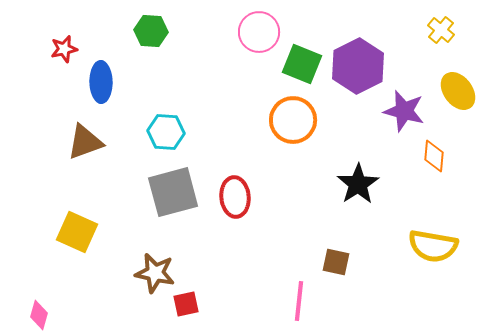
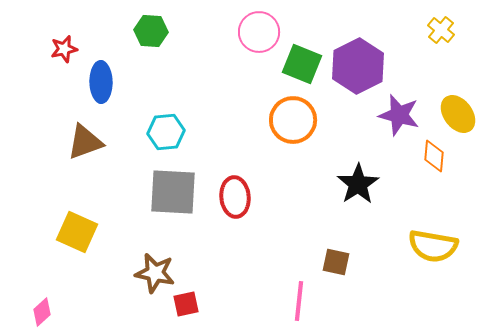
yellow ellipse: moved 23 px down
purple star: moved 5 px left, 4 px down
cyan hexagon: rotated 9 degrees counterclockwise
gray square: rotated 18 degrees clockwise
pink diamond: moved 3 px right, 3 px up; rotated 32 degrees clockwise
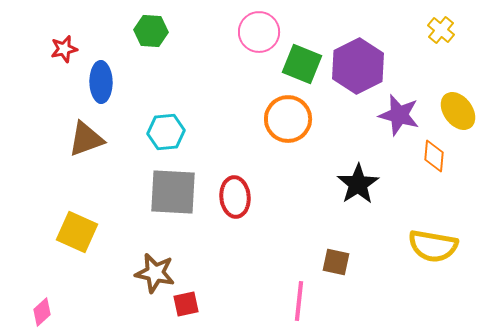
yellow ellipse: moved 3 px up
orange circle: moved 5 px left, 1 px up
brown triangle: moved 1 px right, 3 px up
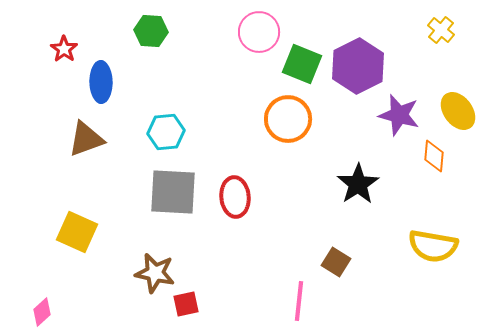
red star: rotated 24 degrees counterclockwise
brown square: rotated 20 degrees clockwise
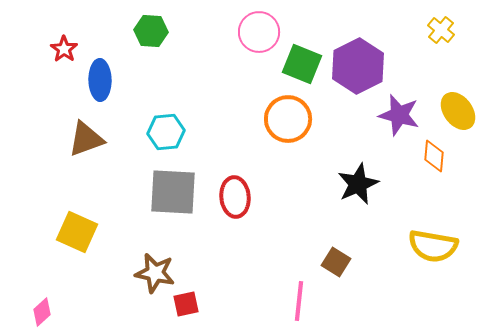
blue ellipse: moved 1 px left, 2 px up
black star: rotated 9 degrees clockwise
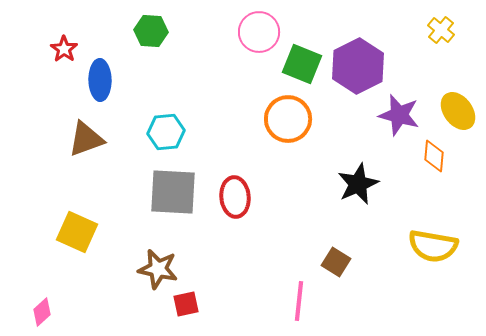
brown star: moved 3 px right, 4 px up
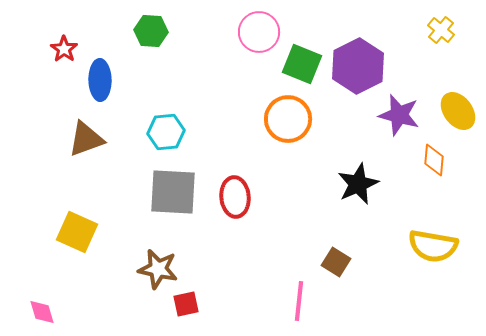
orange diamond: moved 4 px down
pink diamond: rotated 64 degrees counterclockwise
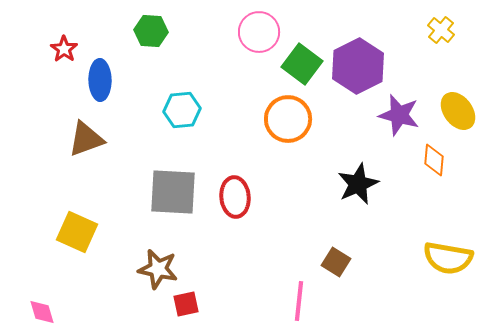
green square: rotated 15 degrees clockwise
cyan hexagon: moved 16 px right, 22 px up
yellow semicircle: moved 15 px right, 12 px down
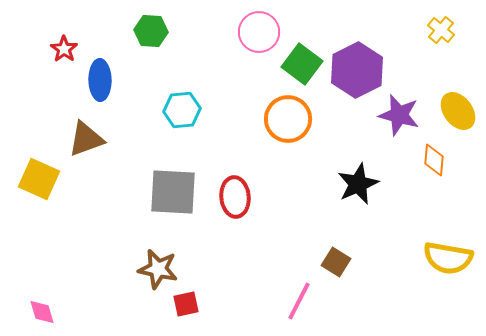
purple hexagon: moved 1 px left, 4 px down
yellow square: moved 38 px left, 53 px up
pink line: rotated 21 degrees clockwise
